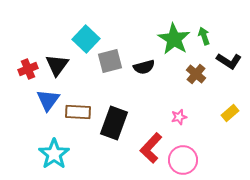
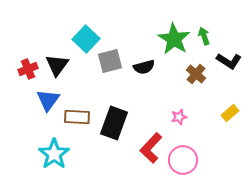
brown rectangle: moved 1 px left, 5 px down
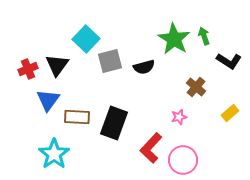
brown cross: moved 13 px down
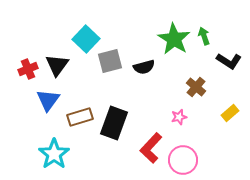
brown rectangle: moved 3 px right; rotated 20 degrees counterclockwise
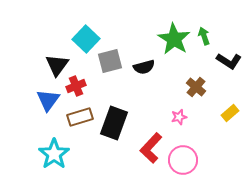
red cross: moved 48 px right, 17 px down
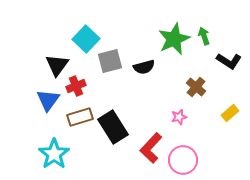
green star: rotated 16 degrees clockwise
black rectangle: moved 1 px left, 4 px down; rotated 52 degrees counterclockwise
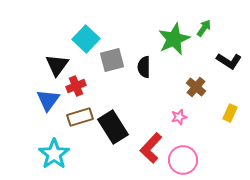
green arrow: moved 8 px up; rotated 54 degrees clockwise
gray square: moved 2 px right, 1 px up
black semicircle: rotated 105 degrees clockwise
yellow rectangle: rotated 24 degrees counterclockwise
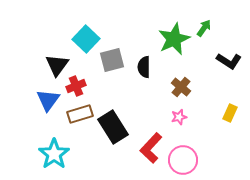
brown cross: moved 15 px left
brown rectangle: moved 3 px up
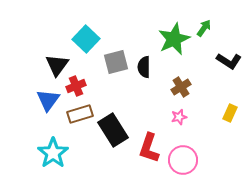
gray square: moved 4 px right, 2 px down
brown cross: rotated 18 degrees clockwise
black rectangle: moved 3 px down
red L-shape: moved 2 px left; rotated 24 degrees counterclockwise
cyan star: moved 1 px left, 1 px up
